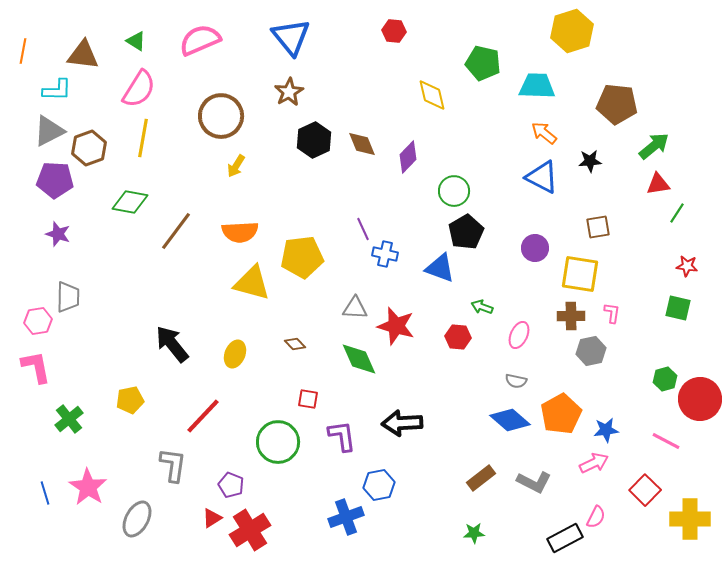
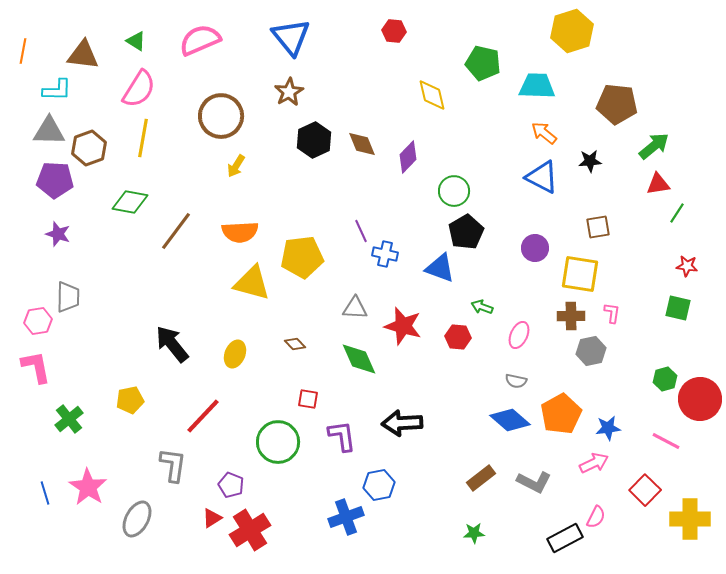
gray triangle at (49, 131): rotated 28 degrees clockwise
purple line at (363, 229): moved 2 px left, 2 px down
red star at (396, 326): moved 7 px right
blue star at (606, 430): moved 2 px right, 2 px up
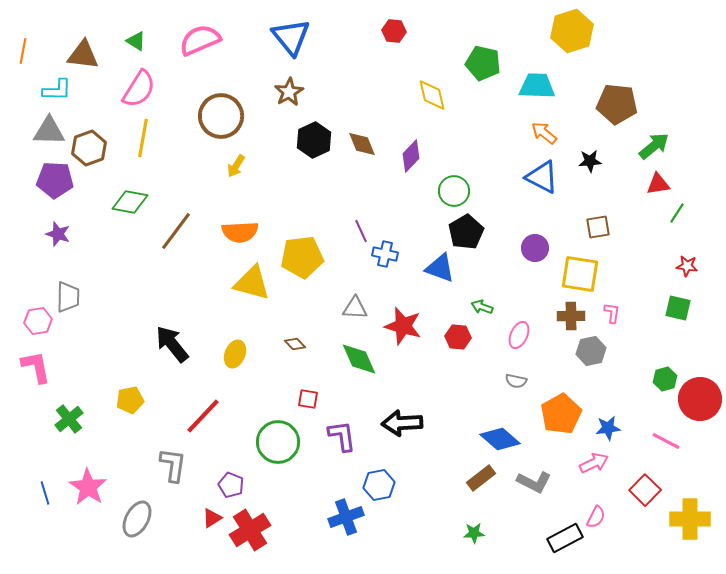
purple diamond at (408, 157): moved 3 px right, 1 px up
blue diamond at (510, 420): moved 10 px left, 19 px down
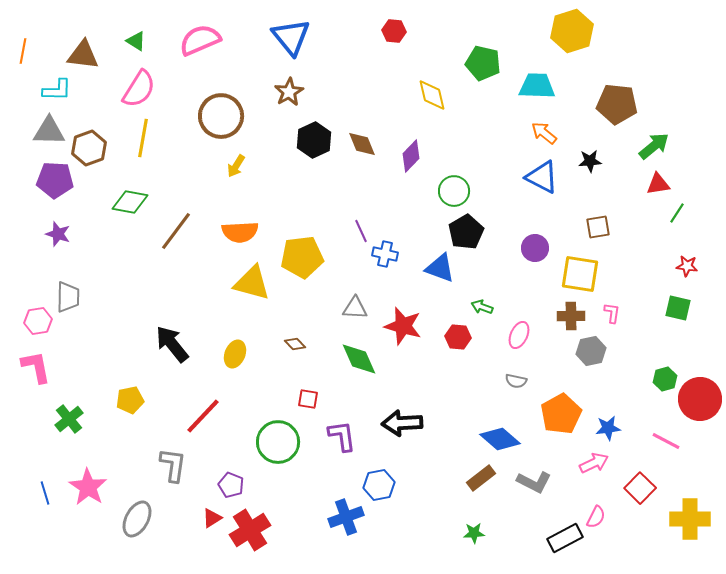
red square at (645, 490): moved 5 px left, 2 px up
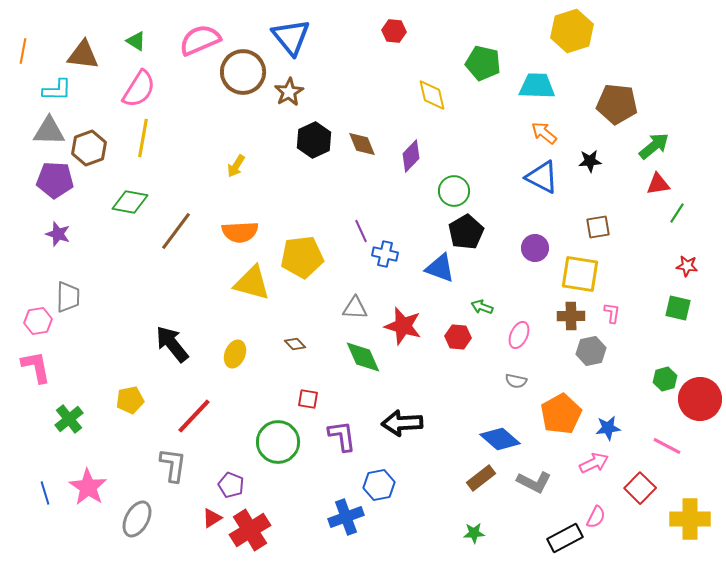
brown circle at (221, 116): moved 22 px right, 44 px up
green diamond at (359, 359): moved 4 px right, 2 px up
red line at (203, 416): moved 9 px left
pink line at (666, 441): moved 1 px right, 5 px down
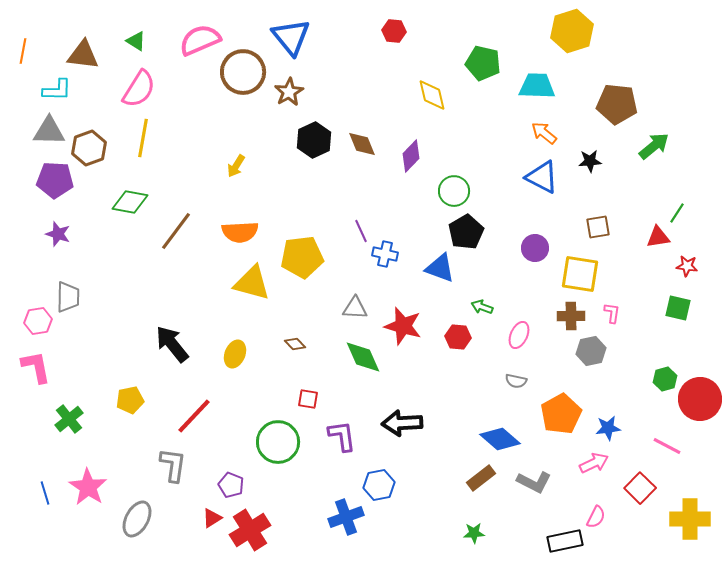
red triangle at (658, 184): moved 53 px down
black rectangle at (565, 538): moved 3 px down; rotated 16 degrees clockwise
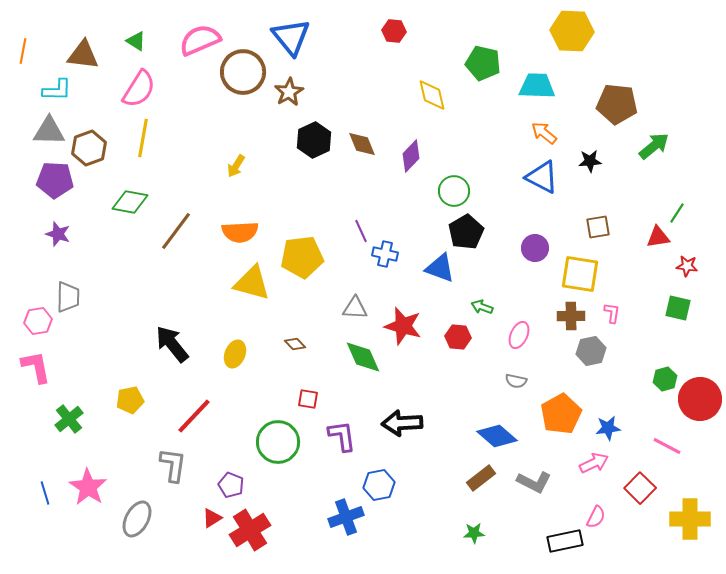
yellow hexagon at (572, 31): rotated 21 degrees clockwise
blue diamond at (500, 439): moved 3 px left, 3 px up
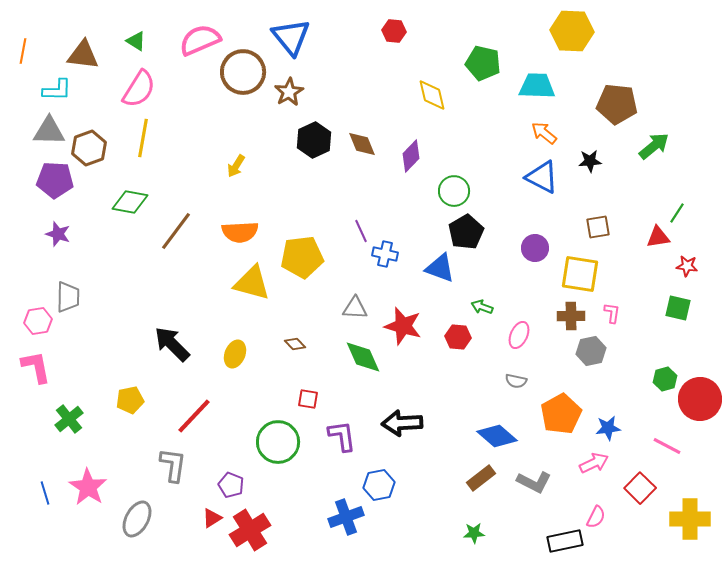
black arrow at (172, 344): rotated 6 degrees counterclockwise
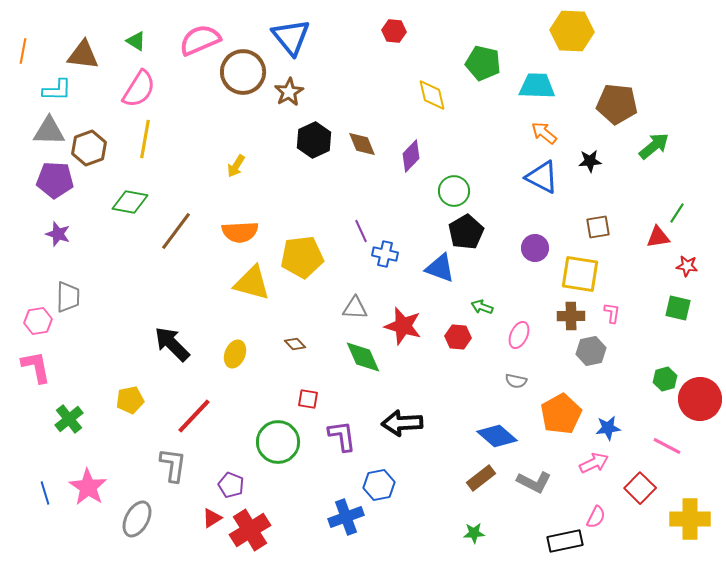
yellow line at (143, 138): moved 2 px right, 1 px down
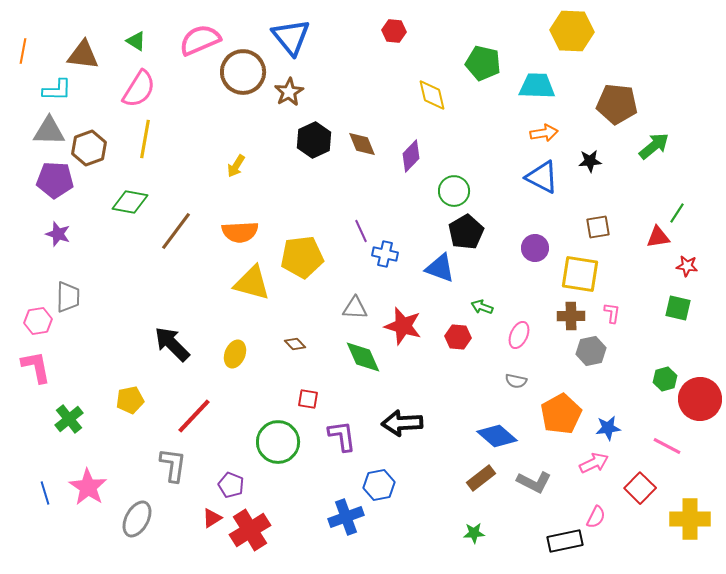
orange arrow at (544, 133): rotated 132 degrees clockwise
